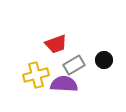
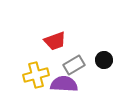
red trapezoid: moved 1 px left, 3 px up
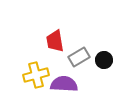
red trapezoid: rotated 100 degrees clockwise
gray rectangle: moved 5 px right, 8 px up
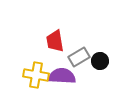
black circle: moved 4 px left, 1 px down
yellow cross: rotated 25 degrees clockwise
purple semicircle: moved 2 px left, 8 px up
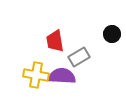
black circle: moved 12 px right, 27 px up
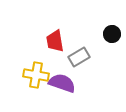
purple semicircle: moved 7 px down; rotated 16 degrees clockwise
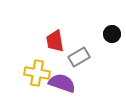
yellow cross: moved 1 px right, 2 px up
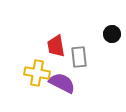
red trapezoid: moved 1 px right, 5 px down
gray rectangle: rotated 65 degrees counterclockwise
purple semicircle: rotated 8 degrees clockwise
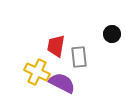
red trapezoid: rotated 20 degrees clockwise
yellow cross: moved 1 px up; rotated 15 degrees clockwise
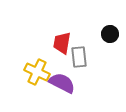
black circle: moved 2 px left
red trapezoid: moved 6 px right, 3 px up
